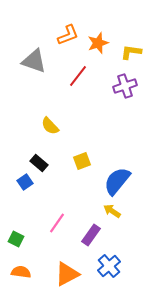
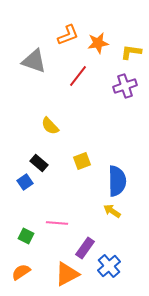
orange star: rotated 10 degrees clockwise
blue semicircle: rotated 140 degrees clockwise
pink line: rotated 60 degrees clockwise
purple rectangle: moved 6 px left, 13 px down
green square: moved 10 px right, 3 px up
orange semicircle: rotated 42 degrees counterclockwise
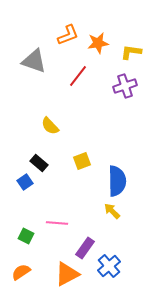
yellow arrow: rotated 12 degrees clockwise
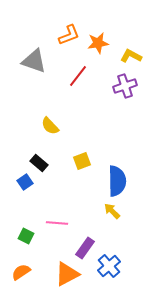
orange L-shape: moved 1 px right
yellow L-shape: moved 4 px down; rotated 20 degrees clockwise
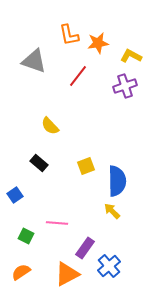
orange L-shape: rotated 100 degrees clockwise
yellow square: moved 4 px right, 5 px down
blue square: moved 10 px left, 13 px down
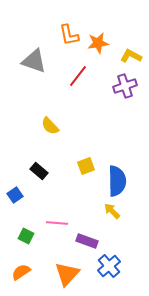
black rectangle: moved 8 px down
purple rectangle: moved 2 px right, 7 px up; rotated 75 degrees clockwise
orange triangle: rotated 20 degrees counterclockwise
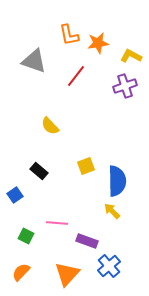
red line: moved 2 px left
orange semicircle: rotated 12 degrees counterclockwise
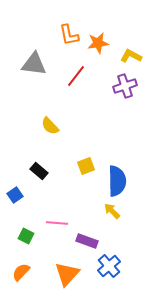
gray triangle: moved 3 px down; rotated 12 degrees counterclockwise
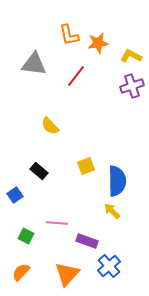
purple cross: moved 7 px right
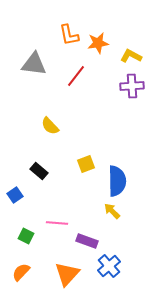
purple cross: rotated 15 degrees clockwise
yellow square: moved 2 px up
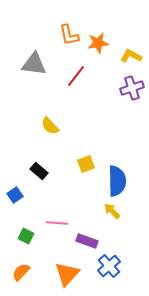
purple cross: moved 2 px down; rotated 15 degrees counterclockwise
